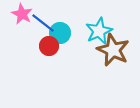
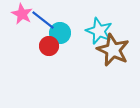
blue line: moved 3 px up
cyan star: rotated 24 degrees counterclockwise
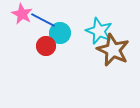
blue line: rotated 10 degrees counterclockwise
red circle: moved 3 px left
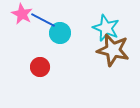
cyan star: moved 7 px right, 3 px up
red circle: moved 6 px left, 21 px down
brown star: rotated 12 degrees counterclockwise
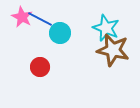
pink star: moved 3 px down
blue line: moved 3 px left, 1 px up
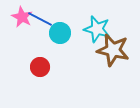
cyan star: moved 9 px left, 1 px down; rotated 8 degrees counterclockwise
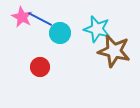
brown star: moved 1 px right, 1 px down
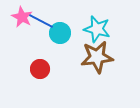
blue line: moved 1 px right, 2 px down
brown star: moved 17 px left, 6 px down; rotated 20 degrees counterclockwise
red circle: moved 2 px down
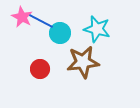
brown star: moved 14 px left, 5 px down
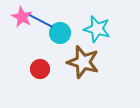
brown star: rotated 24 degrees clockwise
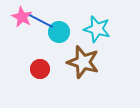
cyan circle: moved 1 px left, 1 px up
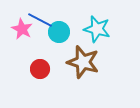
pink star: moved 12 px down
blue line: moved 1 px left, 1 px up
